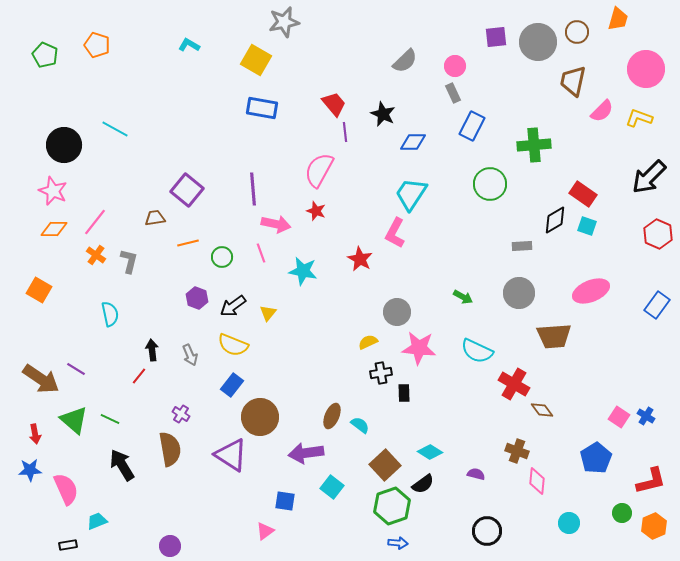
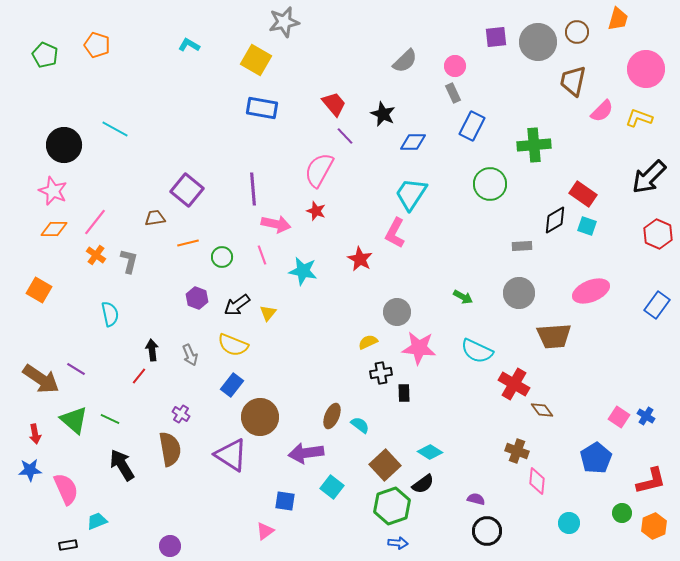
purple line at (345, 132): moved 4 px down; rotated 36 degrees counterclockwise
pink line at (261, 253): moved 1 px right, 2 px down
black arrow at (233, 306): moved 4 px right, 1 px up
purple semicircle at (476, 474): moved 25 px down
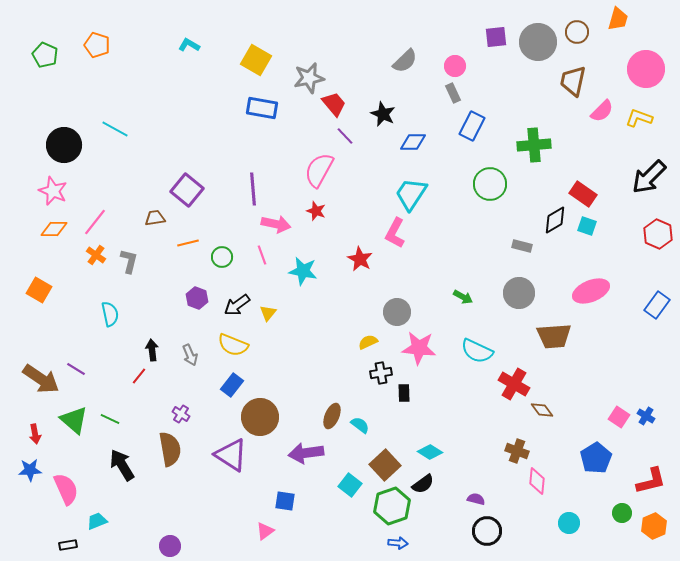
gray star at (284, 22): moved 25 px right, 56 px down
gray rectangle at (522, 246): rotated 18 degrees clockwise
cyan square at (332, 487): moved 18 px right, 2 px up
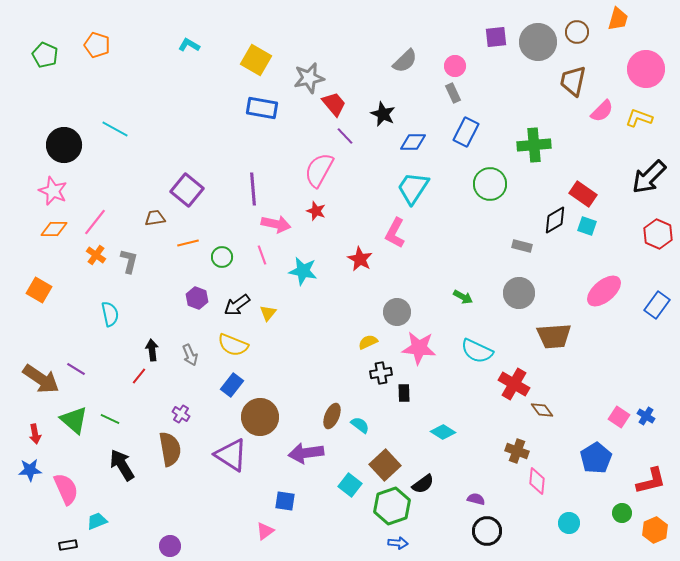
blue rectangle at (472, 126): moved 6 px left, 6 px down
cyan trapezoid at (411, 194): moved 2 px right, 6 px up
pink ellipse at (591, 291): moved 13 px right; rotated 18 degrees counterclockwise
cyan diamond at (430, 452): moved 13 px right, 20 px up
orange hexagon at (654, 526): moved 1 px right, 4 px down
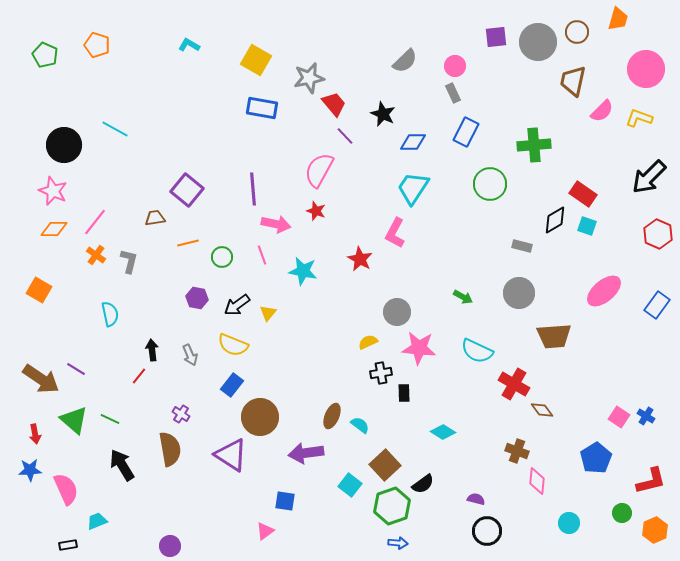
purple hexagon at (197, 298): rotated 10 degrees counterclockwise
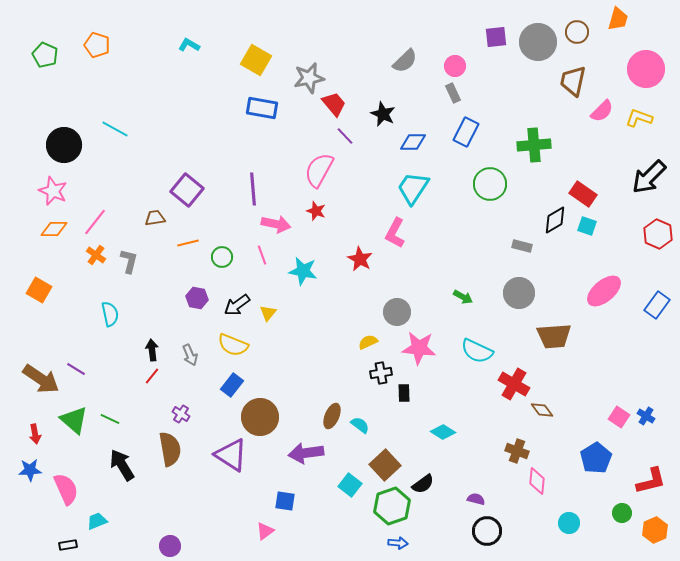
red line at (139, 376): moved 13 px right
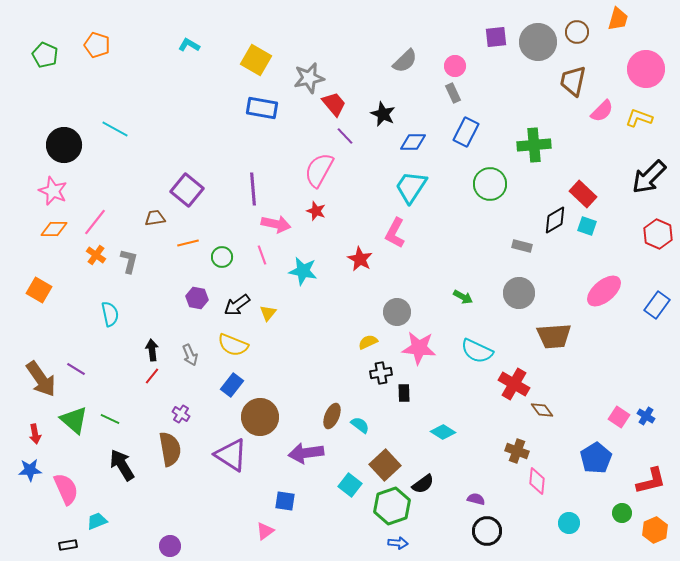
cyan trapezoid at (413, 188): moved 2 px left, 1 px up
red rectangle at (583, 194): rotated 8 degrees clockwise
brown arrow at (41, 379): rotated 21 degrees clockwise
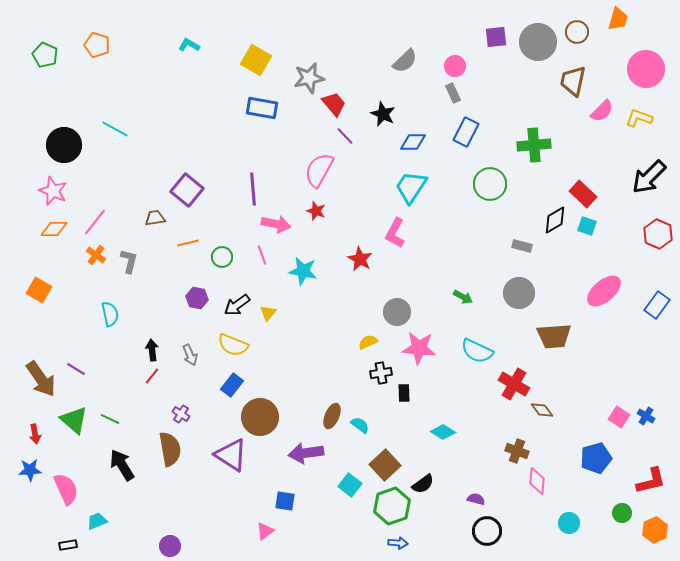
blue pentagon at (596, 458): rotated 16 degrees clockwise
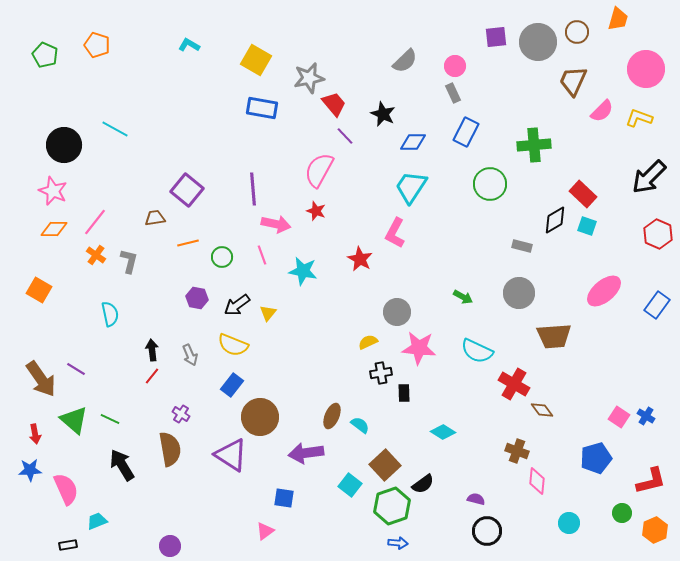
brown trapezoid at (573, 81): rotated 12 degrees clockwise
blue square at (285, 501): moved 1 px left, 3 px up
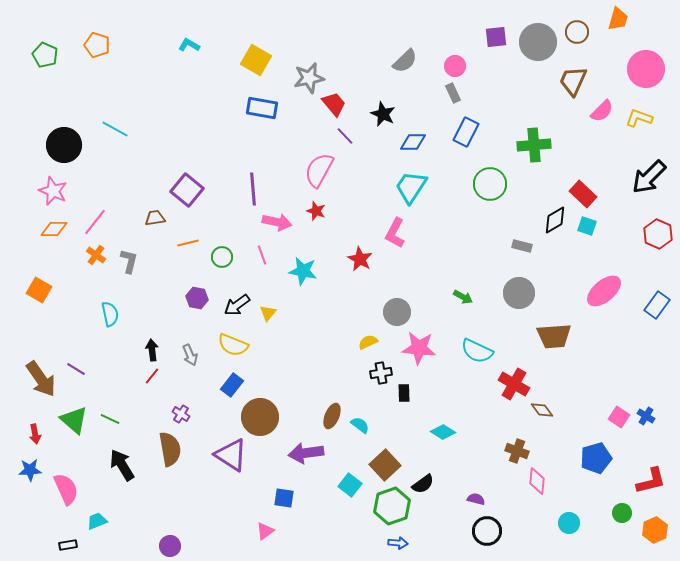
pink arrow at (276, 224): moved 1 px right, 2 px up
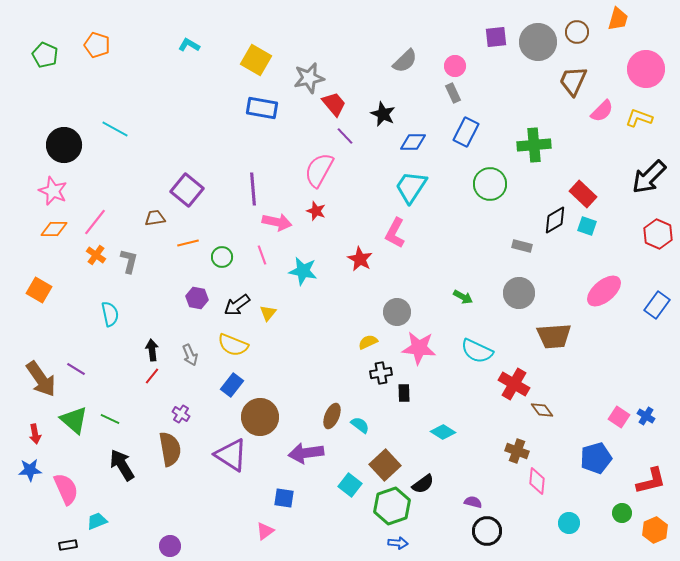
purple semicircle at (476, 499): moved 3 px left, 3 px down
